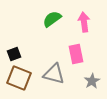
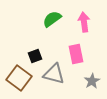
black square: moved 21 px right, 2 px down
brown square: rotated 15 degrees clockwise
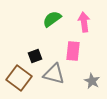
pink rectangle: moved 3 px left, 3 px up; rotated 18 degrees clockwise
gray star: rotated 14 degrees counterclockwise
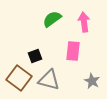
gray triangle: moved 5 px left, 6 px down
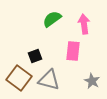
pink arrow: moved 2 px down
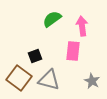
pink arrow: moved 2 px left, 2 px down
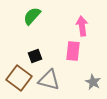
green semicircle: moved 20 px left, 3 px up; rotated 12 degrees counterclockwise
gray star: moved 1 px right, 1 px down
